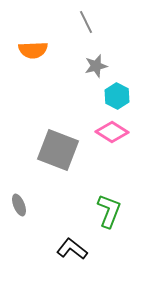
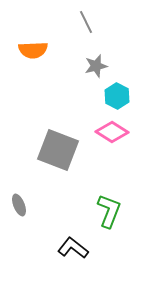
black L-shape: moved 1 px right, 1 px up
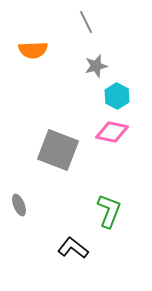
pink diamond: rotated 20 degrees counterclockwise
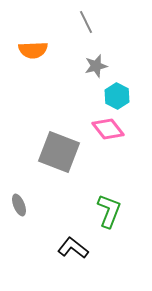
pink diamond: moved 4 px left, 3 px up; rotated 40 degrees clockwise
gray square: moved 1 px right, 2 px down
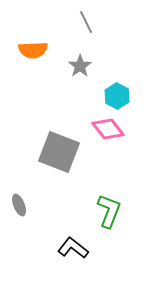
gray star: moved 16 px left; rotated 20 degrees counterclockwise
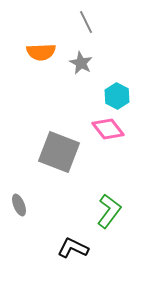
orange semicircle: moved 8 px right, 2 px down
gray star: moved 1 px right, 3 px up; rotated 10 degrees counterclockwise
green L-shape: rotated 16 degrees clockwise
black L-shape: rotated 12 degrees counterclockwise
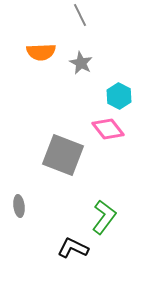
gray line: moved 6 px left, 7 px up
cyan hexagon: moved 2 px right
gray square: moved 4 px right, 3 px down
gray ellipse: moved 1 px down; rotated 15 degrees clockwise
green L-shape: moved 5 px left, 6 px down
